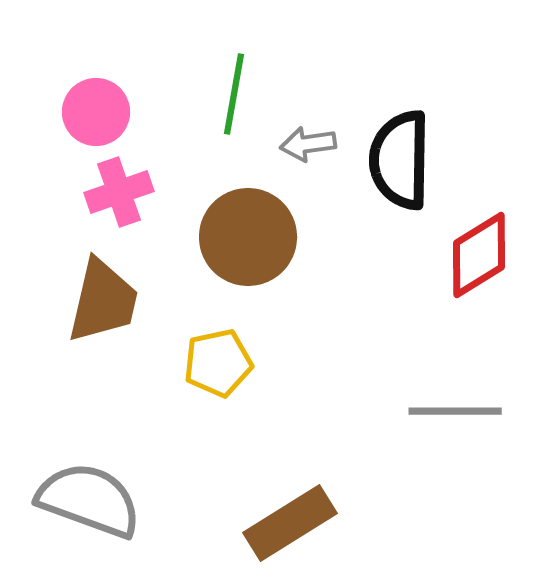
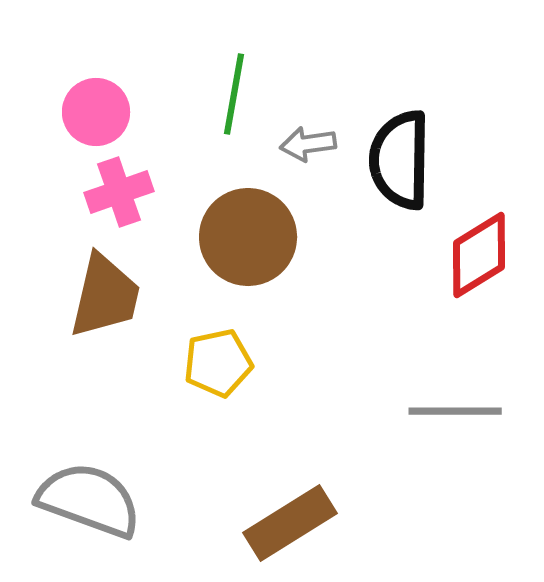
brown trapezoid: moved 2 px right, 5 px up
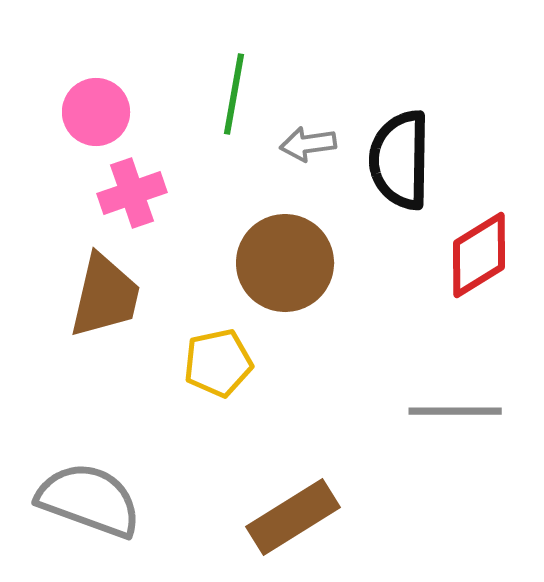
pink cross: moved 13 px right, 1 px down
brown circle: moved 37 px right, 26 px down
brown rectangle: moved 3 px right, 6 px up
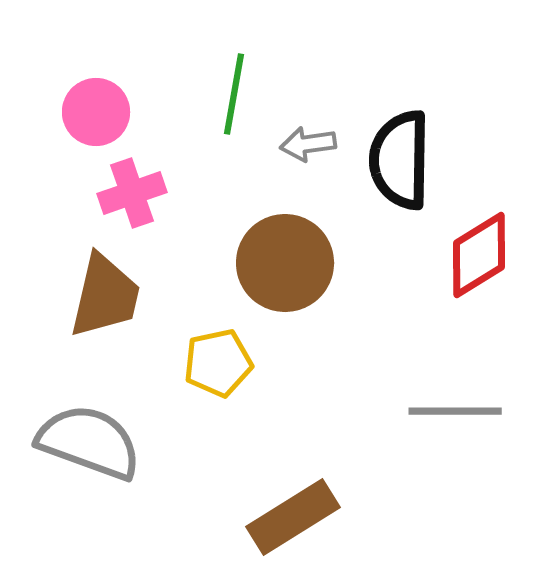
gray semicircle: moved 58 px up
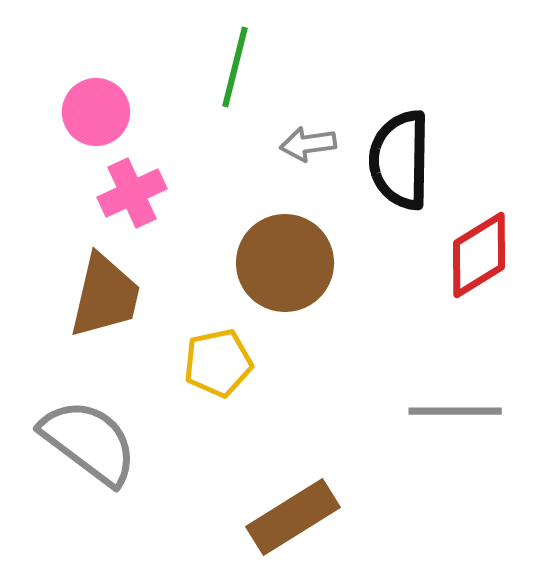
green line: moved 1 px right, 27 px up; rotated 4 degrees clockwise
pink cross: rotated 6 degrees counterclockwise
gray semicircle: rotated 17 degrees clockwise
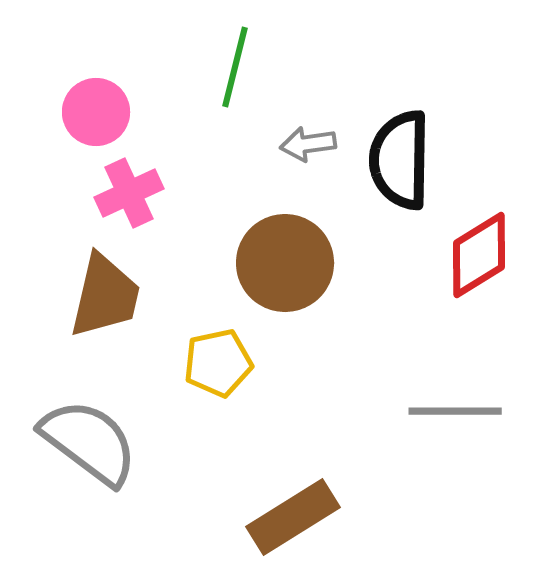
pink cross: moved 3 px left
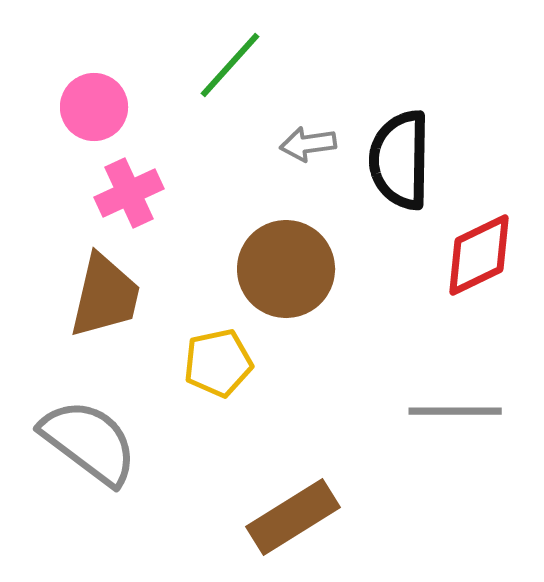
green line: moved 5 px left, 2 px up; rotated 28 degrees clockwise
pink circle: moved 2 px left, 5 px up
red diamond: rotated 6 degrees clockwise
brown circle: moved 1 px right, 6 px down
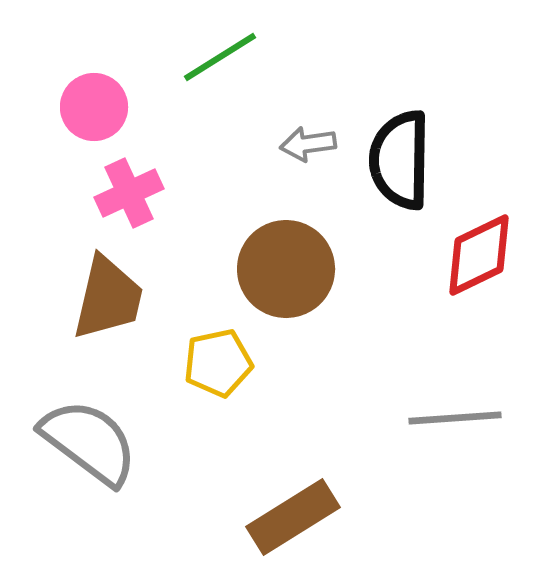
green line: moved 10 px left, 8 px up; rotated 16 degrees clockwise
brown trapezoid: moved 3 px right, 2 px down
gray line: moved 7 px down; rotated 4 degrees counterclockwise
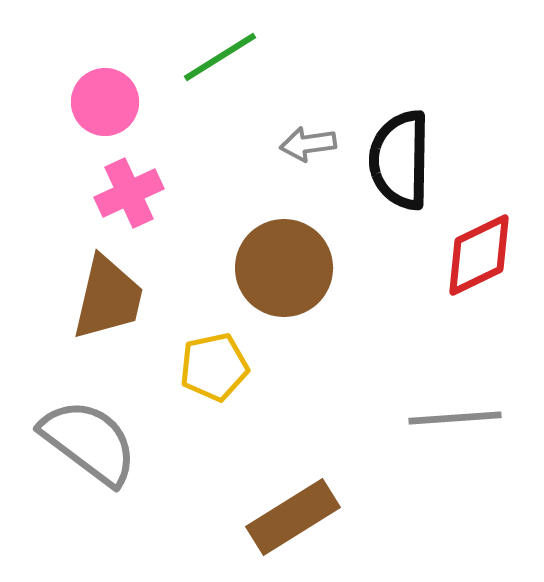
pink circle: moved 11 px right, 5 px up
brown circle: moved 2 px left, 1 px up
yellow pentagon: moved 4 px left, 4 px down
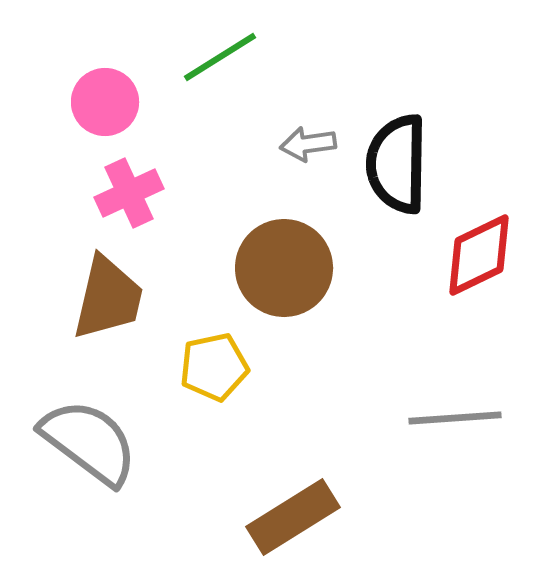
black semicircle: moved 3 px left, 4 px down
